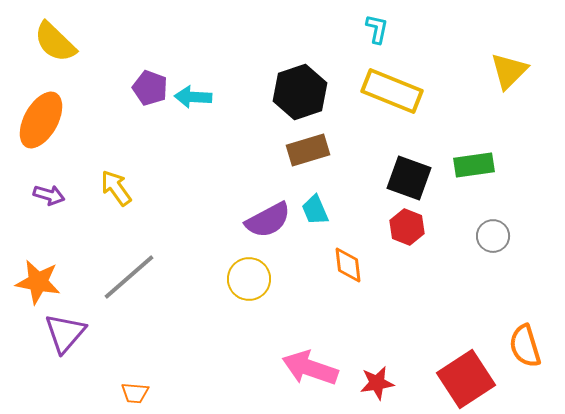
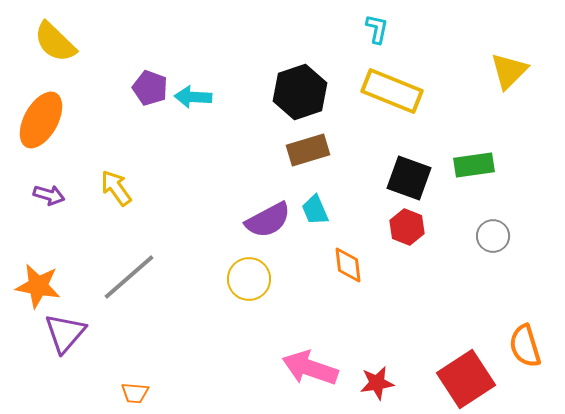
orange star: moved 4 px down
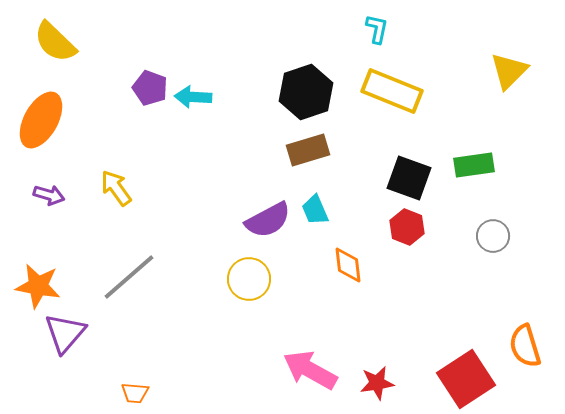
black hexagon: moved 6 px right
pink arrow: moved 2 px down; rotated 10 degrees clockwise
